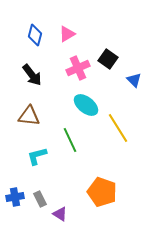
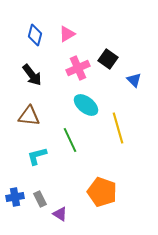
yellow line: rotated 16 degrees clockwise
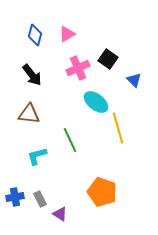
cyan ellipse: moved 10 px right, 3 px up
brown triangle: moved 2 px up
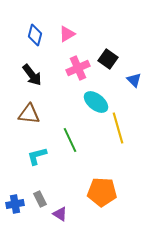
orange pentagon: rotated 16 degrees counterclockwise
blue cross: moved 7 px down
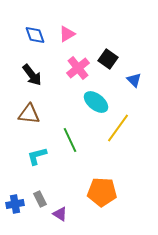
blue diamond: rotated 35 degrees counterclockwise
pink cross: rotated 15 degrees counterclockwise
yellow line: rotated 52 degrees clockwise
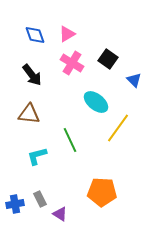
pink cross: moved 6 px left, 5 px up; rotated 20 degrees counterclockwise
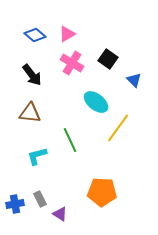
blue diamond: rotated 30 degrees counterclockwise
brown triangle: moved 1 px right, 1 px up
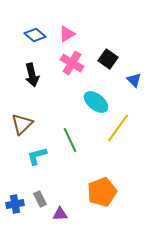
black arrow: rotated 25 degrees clockwise
brown triangle: moved 8 px left, 11 px down; rotated 50 degrees counterclockwise
orange pentagon: rotated 24 degrees counterclockwise
purple triangle: rotated 35 degrees counterclockwise
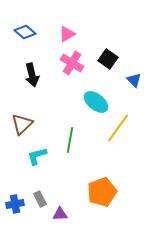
blue diamond: moved 10 px left, 3 px up
green line: rotated 35 degrees clockwise
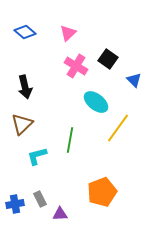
pink triangle: moved 1 px right, 1 px up; rotated 12 degrees counterclockwise
pink cross: moved 4 px right, 3 px down
black arrow: moved 7 px left, 12 px down
